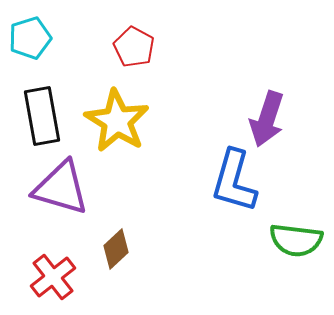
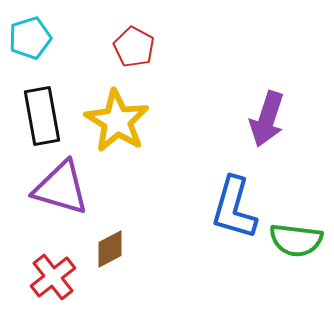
blue L-shape: moved 27 px down
brown diamond: moved 6 px left; rotated 15 degrees clockwise
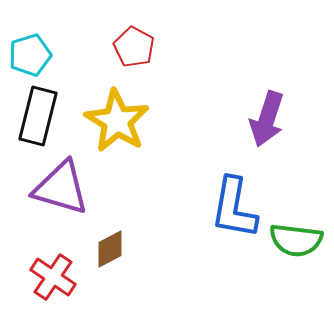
cyan pentagon: moved 17 px down
black rectangle: moved 4 px left; rotated 24 degrees clockwise
blue L-shape: rotated 6 degrees counterclockwise
red cross: rotated 18 degrees counterclockwise
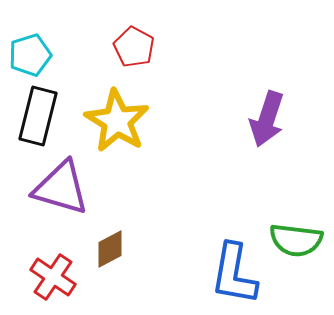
blue L-shape: moved 66 px down
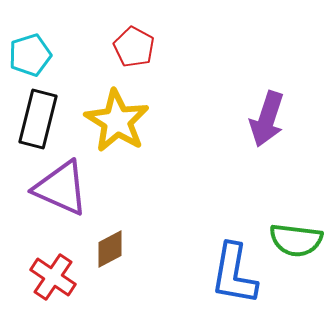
black rectangle: moved 3 px down
purple triangle: rotated 8 degrees clockwise
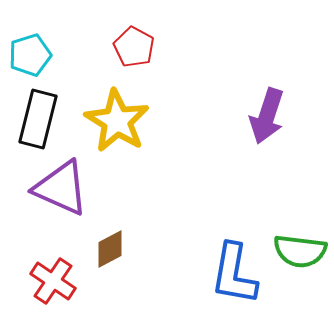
purple arrow: moved 3 px up
green semicircle: moved 4 px right, 11 px down
red cross: moved 4 px down
